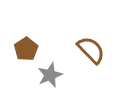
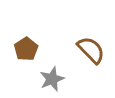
gray star: moved 2 px right, 4 px down
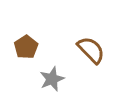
brown pentagon: moved 2 px up
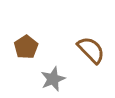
gray star: moved 1 px right
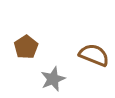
brown semicircle: moved 3 px right, 5 px down; rotated 24 degrees counterclockwise
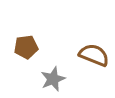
brown pentagon: rotated 25 degrees clockwise
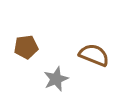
gray star: moved 3 px right
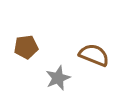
gray star: moved 2 px right, 1 px up
